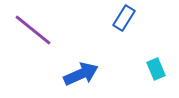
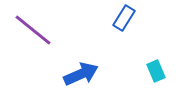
cyan rectangle: moved 2 px down
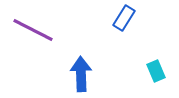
purple line: rotated 12 degrees counterclockwise
blue arrow: rotated 68 degrees counterclockwise
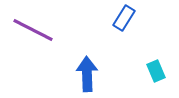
blue arrow: moved 6 px right
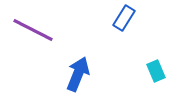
blue arrow: moved 9 px left; rotated 24 degrees clockwise
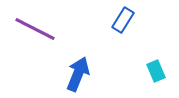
blue rectangle: moved 1 px left, 2 px down
purple line: moved 2 px right, 1 px up
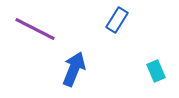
blue rectangle: moved 6 px left
blue arrow: moved 4 px left, 5 px up
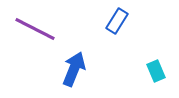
blue rectangle: moved 1 px down
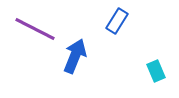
blue arrow: moved 1 px right, 13 px up
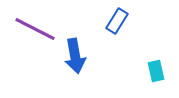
blue arrow: rotated 148 degrees clockwise
cyan rectangle: rotated 10 degrees clockwise
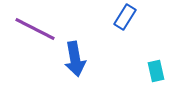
blue rectangle: moved 8 px right, 4 px up
blue arrow: moved 3 px down
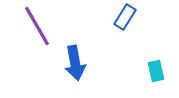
purple line: moved 2 px right, 3 px up; rotated 33 degrees clockwise
blue arrow: moved 4 px down
